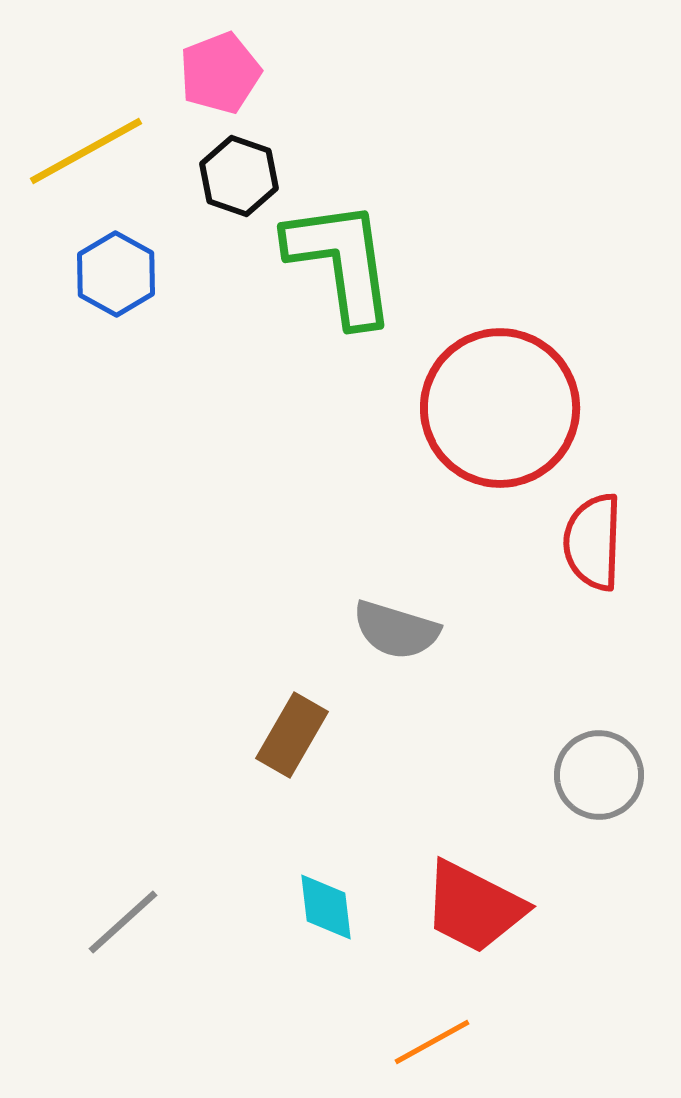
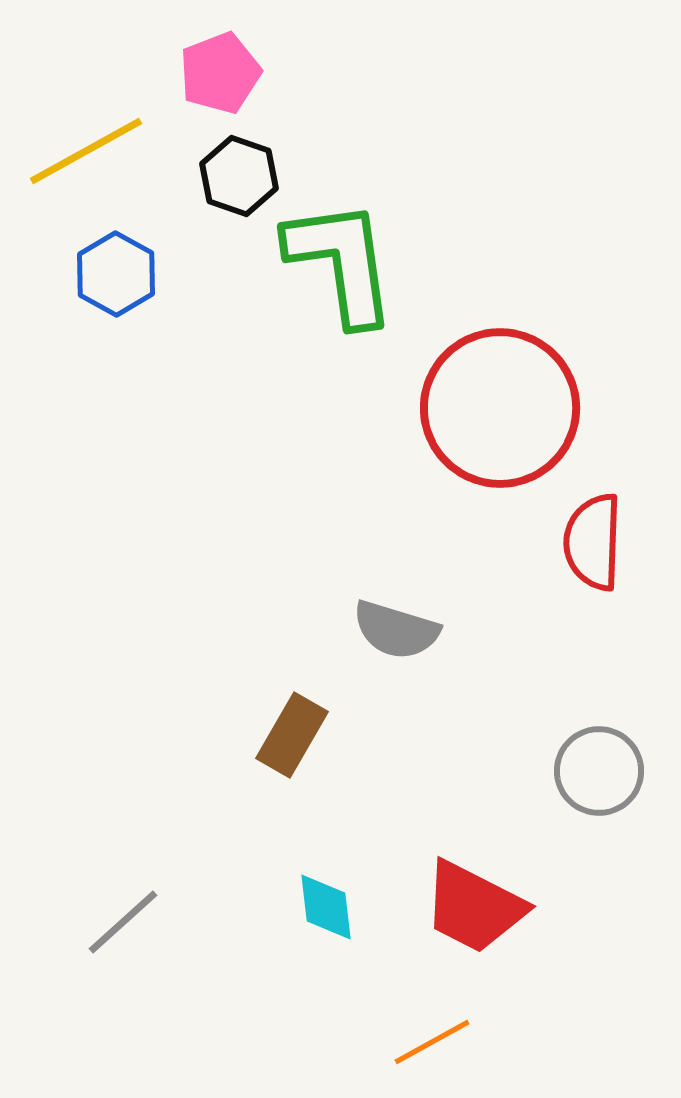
gray circle: moved 4 px up
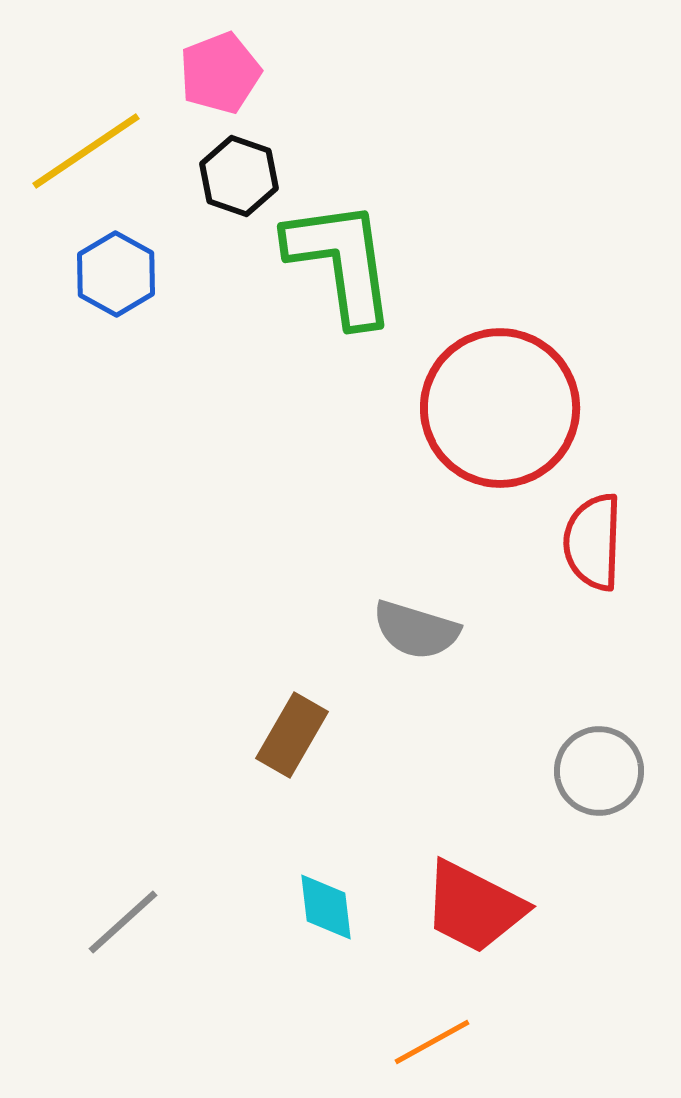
yellow line: rotated 5 degrees counterclockwise
gray semicircle: moved 20 px right
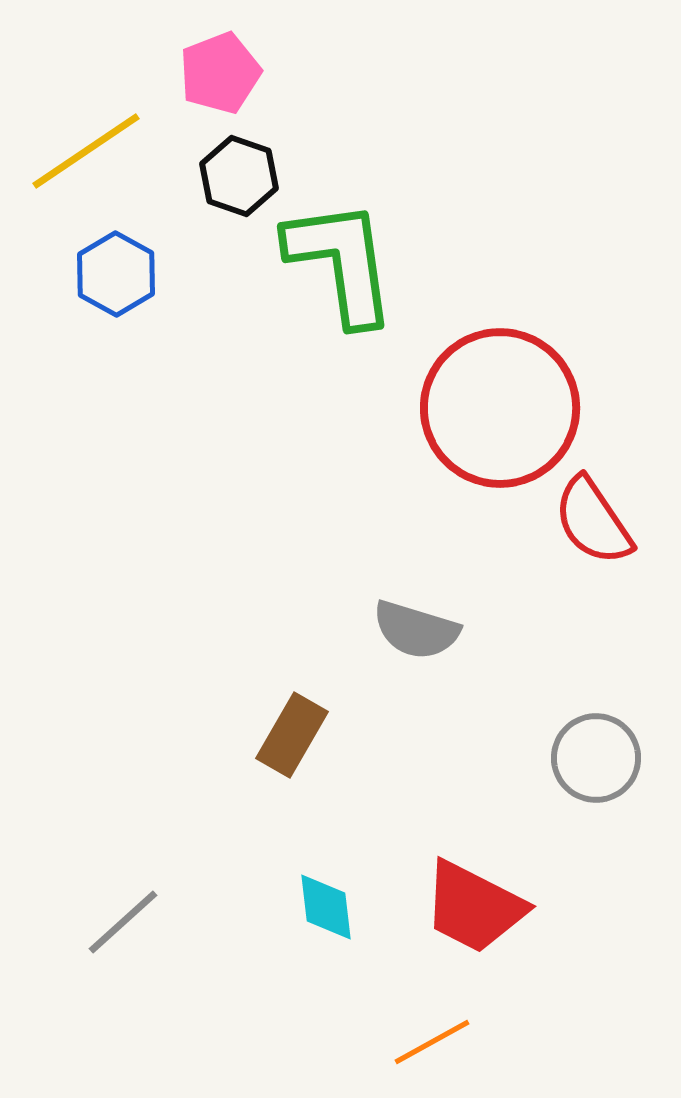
red semicircle: moved 21 px up; rotated 36 degrees counterclockwise
gray circle: moved 3 px left, 13 px up
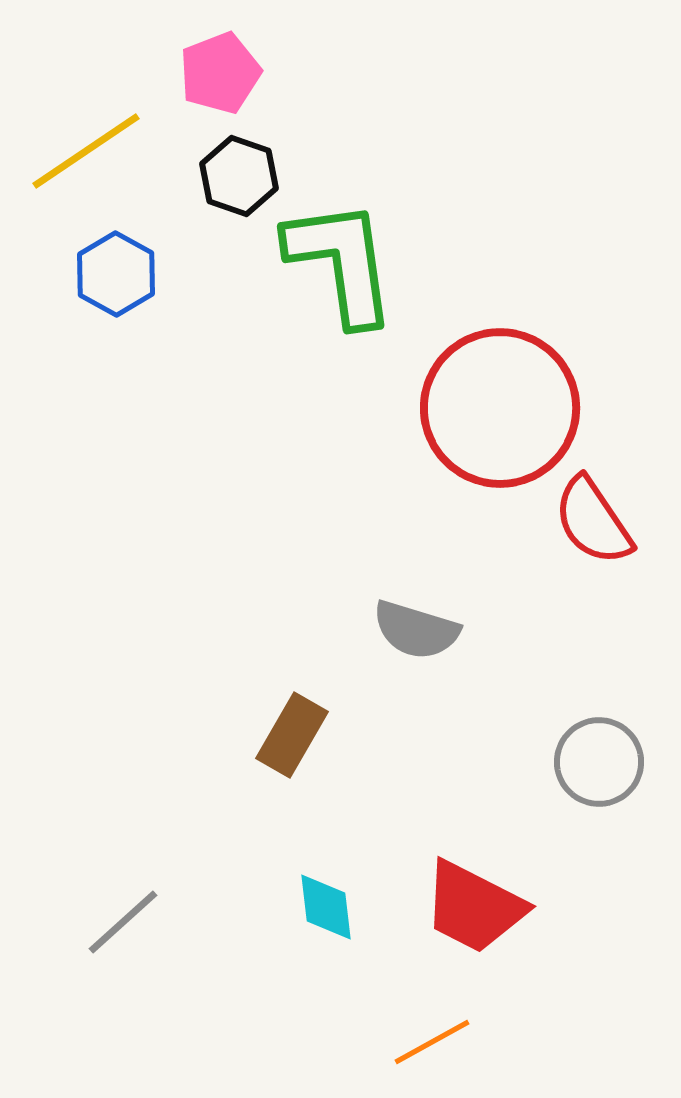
gray circle: moved 3 px right, 4 px down
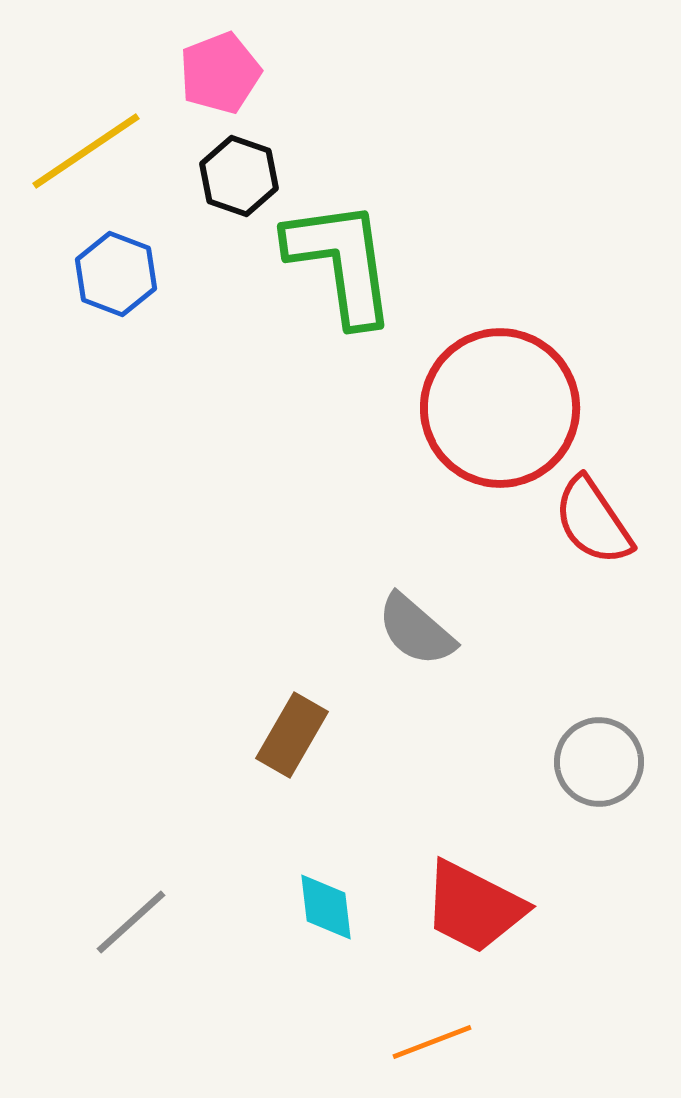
blue hexagon: rotated 8 degrees counterclockwise
gray semicircle: rotated 24 degrees clockwise
gray line: moved 8 px right
orange line: rotated 8 degrees clockwise
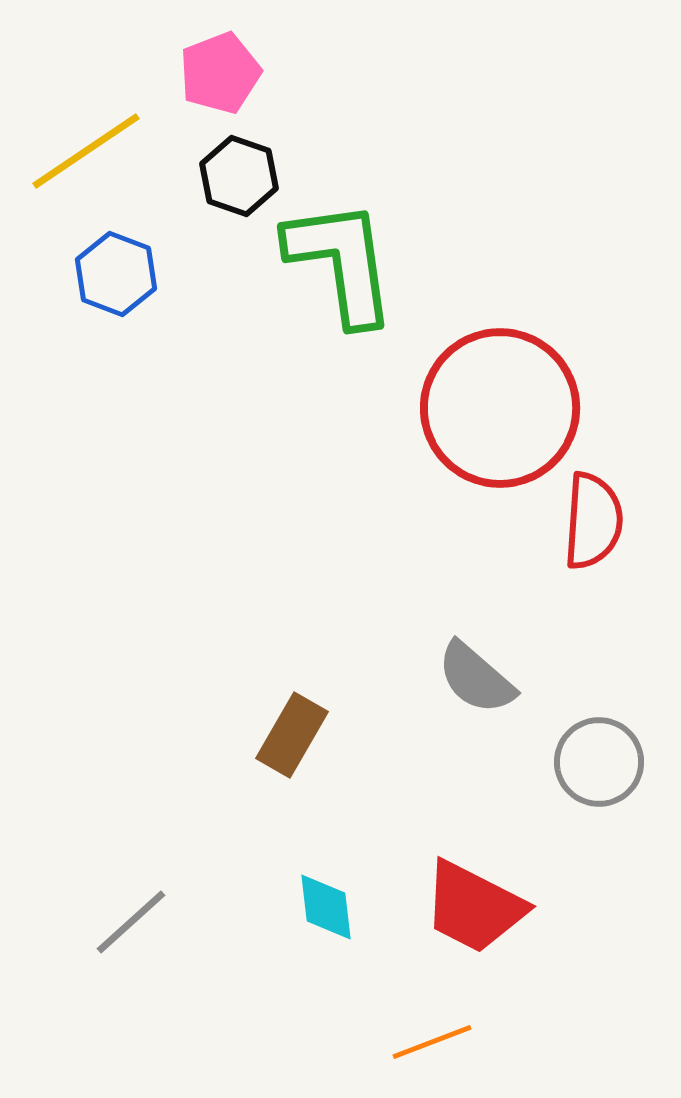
red semicircle: rotated 142 degrees counterclockwise
gray semicircle: moved 60 px right, 48 px down
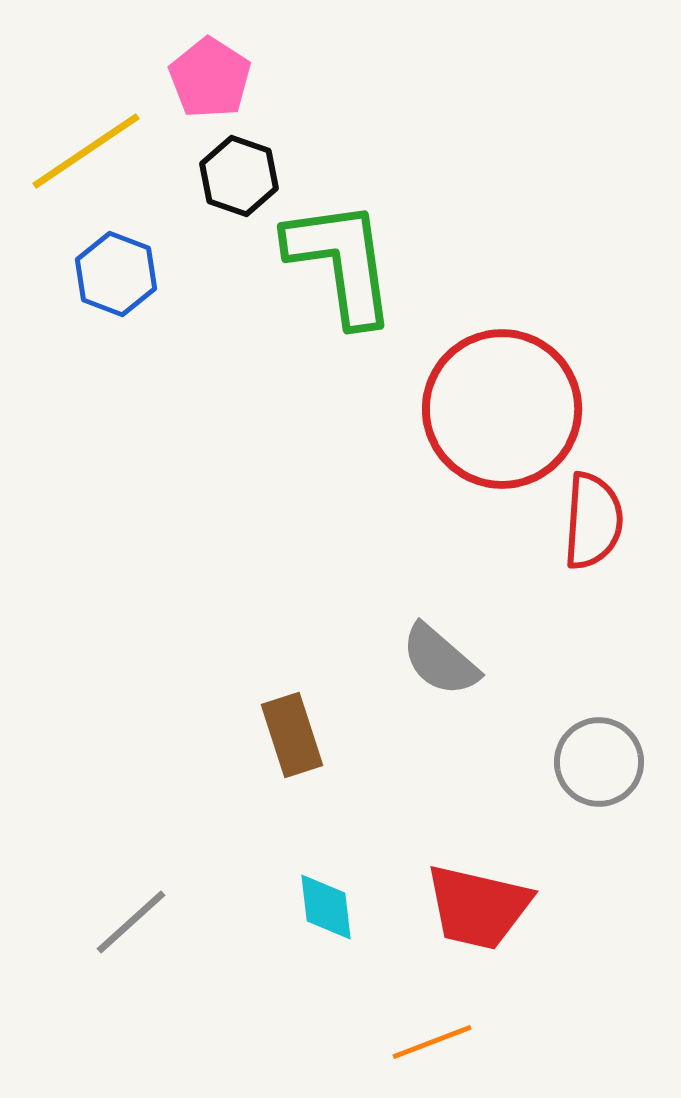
pink pentagon: moved 10 px left, 5 px down; rotated 18 degrees counterclockwise
red circle: moved 2 px right, 1 px down
gray semicircle: moved 36 px left, 18 px up
brown rectangle: rotated 48 degrees counterclockwise
red trapezoid: moved 4 px right; rotated 14 degrees counterclockwise
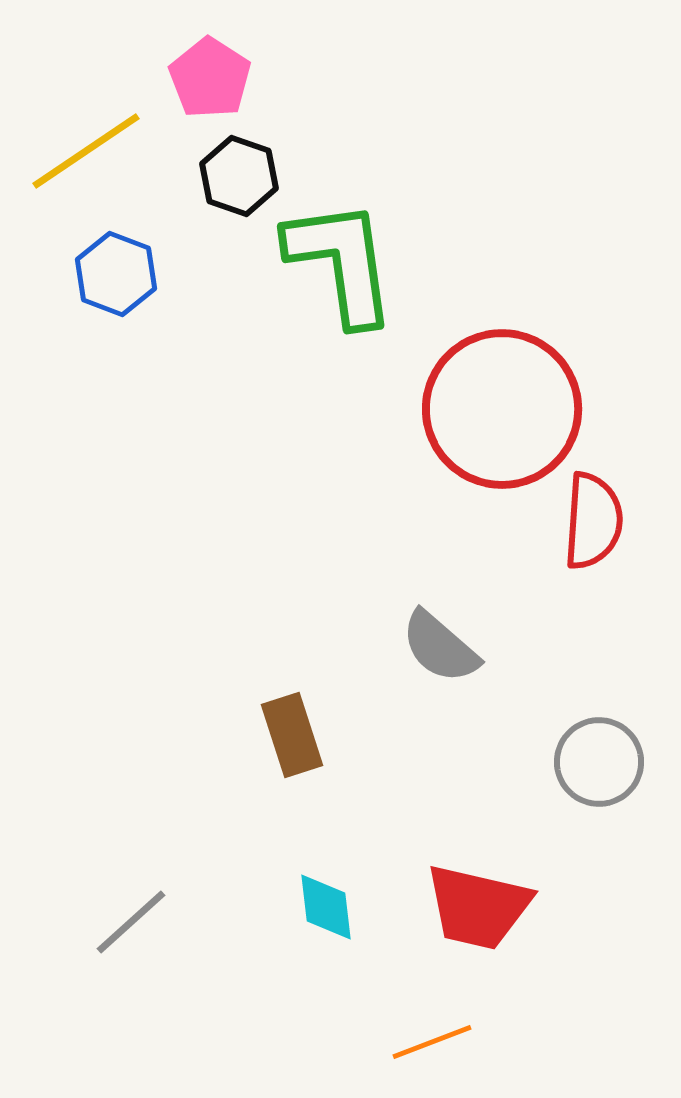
gray semicircle: moved 13 px up
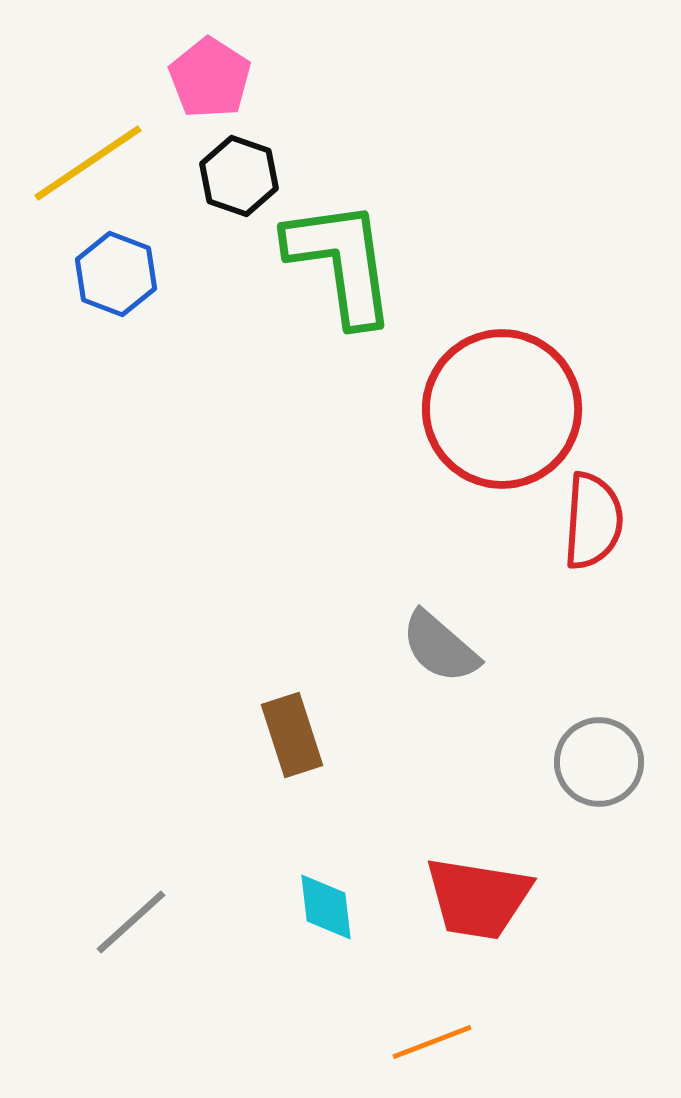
yellow line: moved 2 px right, 12 px down
red trapezoid: moved 9 px up; rotated 4 degrees counterclockwise
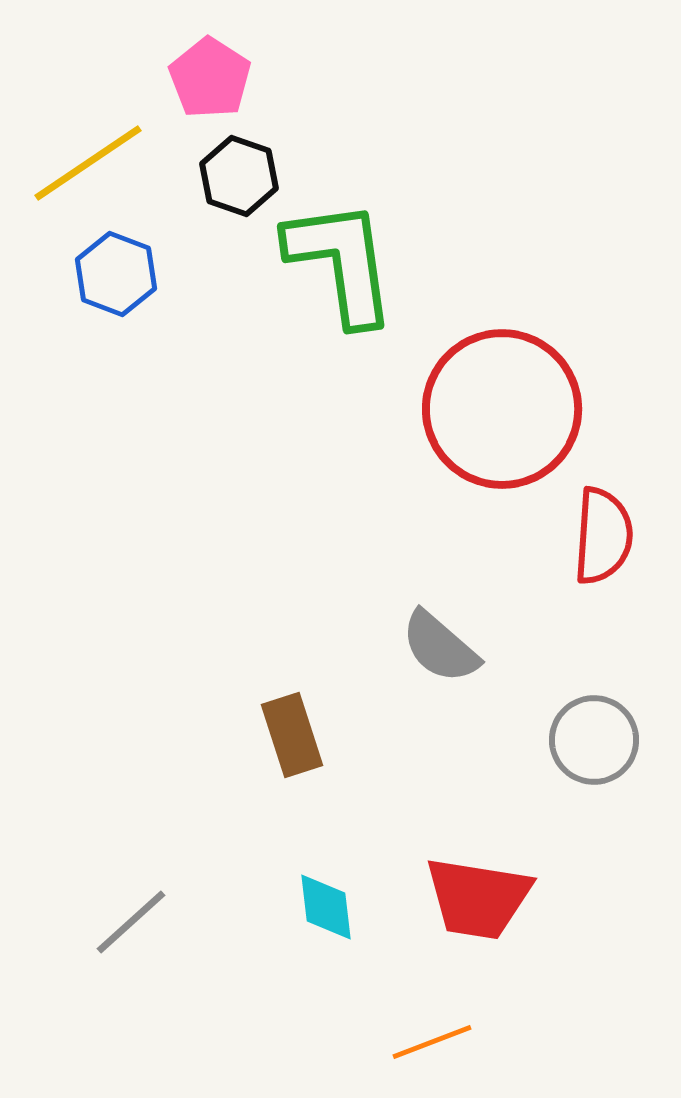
red semicircle: moved 10 px right, 15 px down
gray circle: moved 5 px left, 22 px up
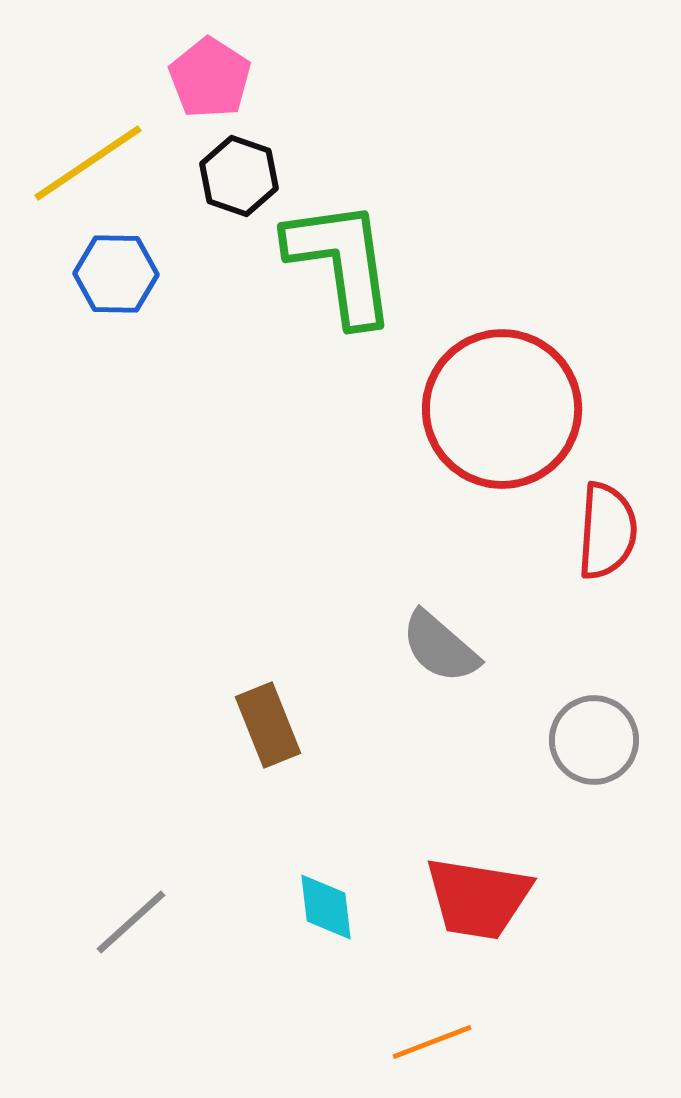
blue hexagon: rotated 20 degrees counterclockwise
red semicircle: moved 4 px right, 5 px up
brown rectangle: moved 24 px left, 10 px up; rotated 4 degrees counterclockwise
